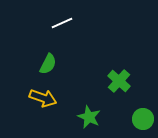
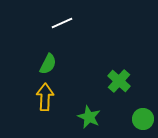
yellow arrow: moved 2 px right, 1 px up; rotated 108 degrees counterclockwise
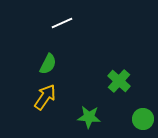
yellow arrow: rotated 32 degrees clockwise
green star: rotated 20 degrees counterclockwise
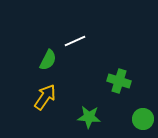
white line: moved 13 px right, 18 px down
green semicircle: moved 4 px up
green cross: rotated 25 degrees counterclockwise
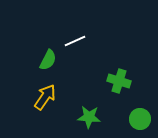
green circle: moved 3 px left
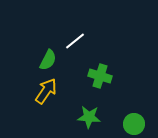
white line: rotated 15 degrees counterclockwise
green cross: moved 19 px left, 5 px up
yellow arrow: moved 1 px right, 6 px up
green circle: moved 6 px left, 5 px down
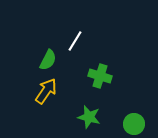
white line: rotated 20 degrees counterclockwise
green star: rotated 10 degrees clockwise
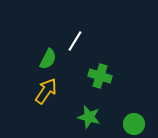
green semicircle: moved 1 px up
